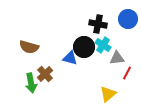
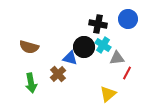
brown cross: moved 13 px right
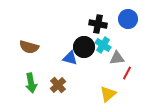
brown cross: moved 11 px down
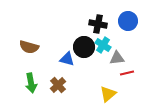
blue circle: moved 2 px down
blue triangle: moved 3 px left, 1 px down
red line: rotated 48 degrees clockwise
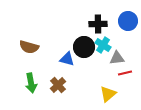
black cross: rotated 12 degrees counterclockwise
red line: moved 2 px left
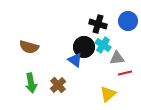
black cross: rotated 18 degrees clockwise
blue triangle: moved 8 px right, 1 px down; rotated 21 degrees clockwise
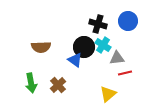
brown semicircle: moved 12 px right; rotated 18 degrees counterclockwise
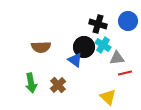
yellow triangle: moved 3 px down; rotated 36 degrees counterclockwise
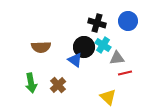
black cross: moved 1 px left, 1 px up
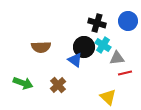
green arrow: moved 8 px left; rotated 60 degrees counterclockwise
